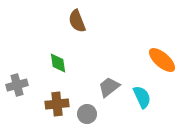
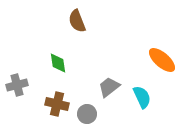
brown cross: rotated 20 degrees clockwise
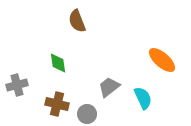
cyan semicircle: moved 1 px right, 1 px down
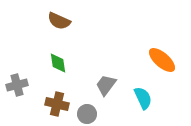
brown semicircle: moved 18 px left; rotated 45 degrees counterclockwise
gray trapezoid: moved 3 px left, 2 px up; rotated 15 degrees counterclockwise
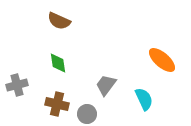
cyan semicircle: moved 1 px right, 1 px down
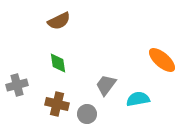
brown semicircle: rotated 50 degrees counterclockwise
cyan semicircle: moved 6 px left; rotated 75 degrees counterclockwise
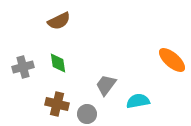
orange ellipse: moved 10 px right
gray cross: moved 6 px right, 18 px up
cyan semicircle: moved 2 px down
